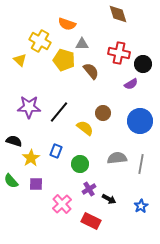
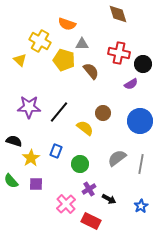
gray semicircle: rotated 30 degrees counterclockwise
pink cross: moved 4 px right
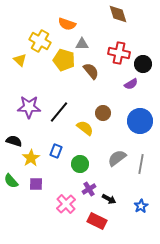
red rectangle: moved 6 px right
